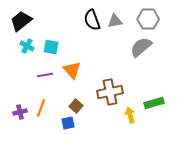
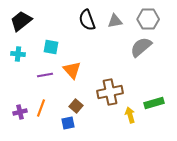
black semicircle: moved 5 px left
cyan cross: moved 9 px left, 8 px down; rotated 24 degrees counterclockwise
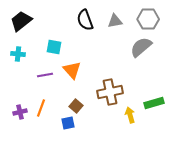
black semicircle: moved 2 px left
cyan square: moved 3 px right
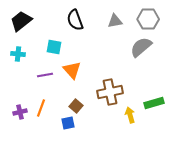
black semicircle: moved 10 px left
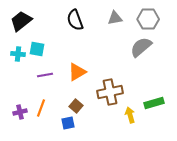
gray triangle: moved 3 px up
cyan square: moved 17 px left, 2 px down
orange triangle: moved 5 px right, 2 px down; rotated 42 degrees clockwise
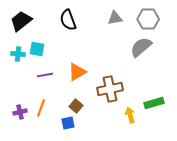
black semicircle: moved 7 px left
brown cross: moved 3 px up
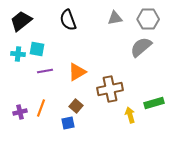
purple line: moved 4 px up
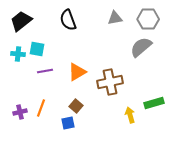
brown cross: moved 7 px up
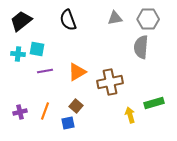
gray semicircle: rotated 45 degrees counterclockwise
orange line: moved 4 px right, 3 px down
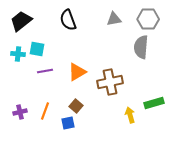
gray triangle: moved 1 px left, 1 px down
